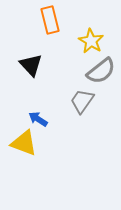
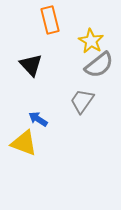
gray semicircle: moved 2 px left, 6 px up
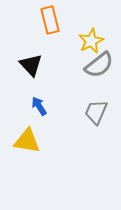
yellow star: rotated 15 degrees clockwise
gray trapezoid: moved 14 px right, 11 px down; rotated 12 degrees counterclockwise
blue arrow: moved 1 px right, 13 px up; rotated 24 degrees clockwise
yellow triangle: moved 3 px right, 2 px up; rotated 12 degrees counterclockwise
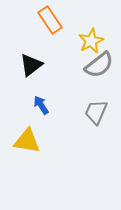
orange rectangle: rotated 20 degrees counterclockwise
black triangle: rotated 35 degrees clockwise
blue arrow: moved 2 px right, 1 px up
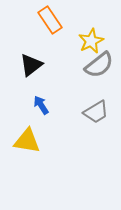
gray trapezoid: rotated 144 degrees counterclockwise
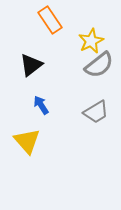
yellow triangle: rotated 40 degrees clockwise
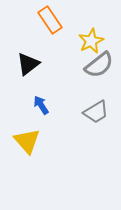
black triangle: moved 3 px left, 1 px up
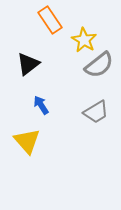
yellow star: moved 7 px left, 1 px up; rotated 15 degrees counterclockwise
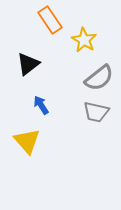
gray semicircle: moved 13 px down
gray trapezoid: rotated 44 degrees clockwise
